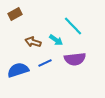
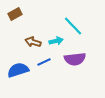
cyan arrow: moved 1 px down; rotated 48 degrees counterclockwise
blue line: moved 1 px left, 1 px up
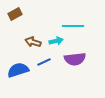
cyan line: rotated 45 degrees counterclockwise
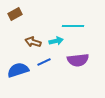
purple semicircle: moved 3 px right, 1 px down
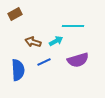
cyan arrow: rotated 16 degrees counterclockwise
purple semicircle: rotated 10 degrees counterclockwise
blue semicircle: rotated 105 degrees clockwise
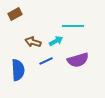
blue line: moved 2 px right, 1 px up
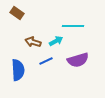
brown rectangle: moved 2 px right, 1 px up; rotated 64 degrees clockwise
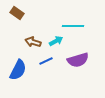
blue semicircle: rotated 30 degrees clockwise
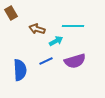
brown rectangle: moved 6 px left; rotated 24 degrees clockwise
brown arrow: moved 4 px right, 13 px up
purple semicircle: moved 3 px left, 1 px down
blue semicircle: moved 2 px right; rotated 30 degrees counterclockwise
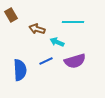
brown rectangle: moved 2 px down
cyan line: moved 4 px up
cyan arrow: moved 1 px right, 1 px down; rotated 128 degrees counterclockwise
